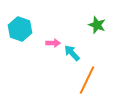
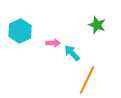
cyan hexagon: moved 2 px down; rotated 15 degrees clockwise
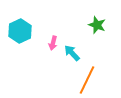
pink arrow: rotated 104 degrees clockwise
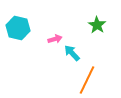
green star: rotated 12 degrees clockwise
cyan hexagon: moved 2 px left, 3 px up; rotated 20 degrees counterclockwise
pink arrow: moved 2 px right, 4 px up; rotated 120 degrees counterclockwise
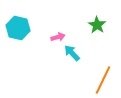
pink arrow: moved 3 px right, 2 px up
orange line: moved 16 px right
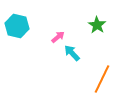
cyan hexagon: moved 1 px left, 2 px up
pink arrow: rotated 24 degrees counterclockwise
orange line: moved 1 px left, 1 px up
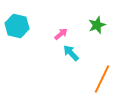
green star: rotated 18 degrees clockwise
pink arrow: moved 3 px right, 3 px up
cyan arrow: moved 1 px left
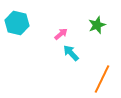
cyan hexagon: moved 3 px up
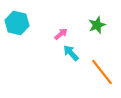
orange line: moved 7 px up; rotated 64 degrees counterclockwise
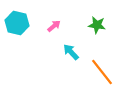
green star: rotated 30 degrees clockwise
pink arrow: moved 7 px left, 8 px up
cyan arrow: moved 1 px up
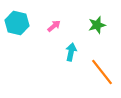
green star: rotated 24 degrees counterclockwise
cyan arrow: rotated 54 degrees clockwise
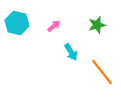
cyan arrow: rotated 138 degrees clockwise
